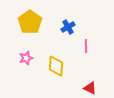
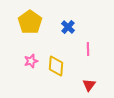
blue cross: rotated 16 degrees counterclockwise
pink line: moved 2 px right, 3 px down
pink star: moved 5 px right, 3 px down
red triangle: moved 1 px left, 3 px up; rotated 40 degrees clockwise
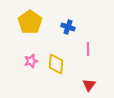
blue cross: rotated 24 degrees counterclockwise
yellow diamond: moved 2 px up
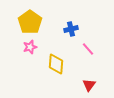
blue cross: moved 3 px right, 2 px down; rotated 32 degrees counterclockwise
pink line: rotated 40 degrees counterclockwise
pink star: moved 1 px left, 14 px up
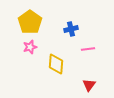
pink line: rotated 56 degrees counterclockwise
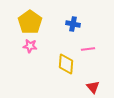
blue cross: moved 2 px right, 5 px up; rotated 24 degrees clockwise
pink star: moved 1 px up; rotated 24 degrees clockwise
yellow diamond: moved 10 px right
red triangle: moved 4 px right, 2 px down; rotated 16 degrees counterclockwise
